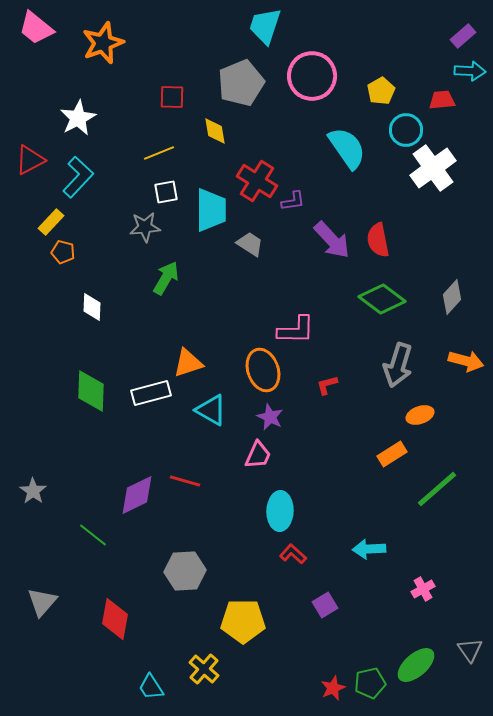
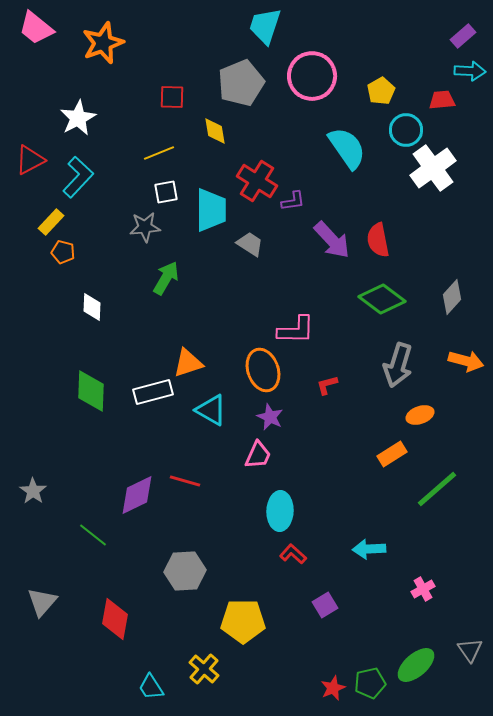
white rectangle at (151, 393): moved 2 px right, 1 px up
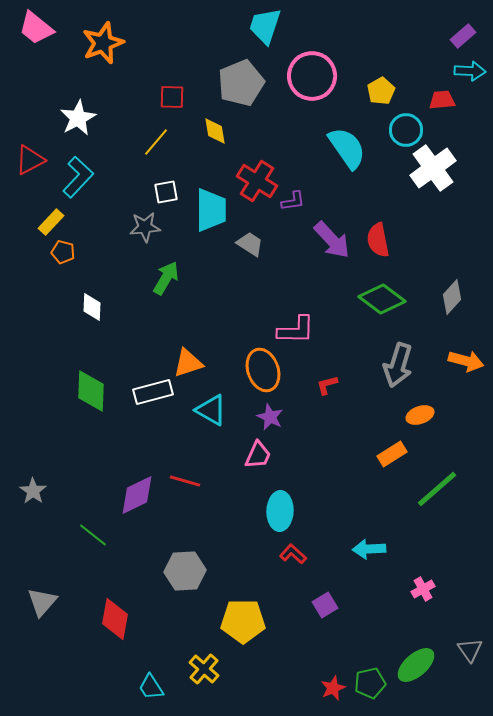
yellow line at (159, 153): moved 3 px left, 11 px up; rotated 28 degrees counterclockwise
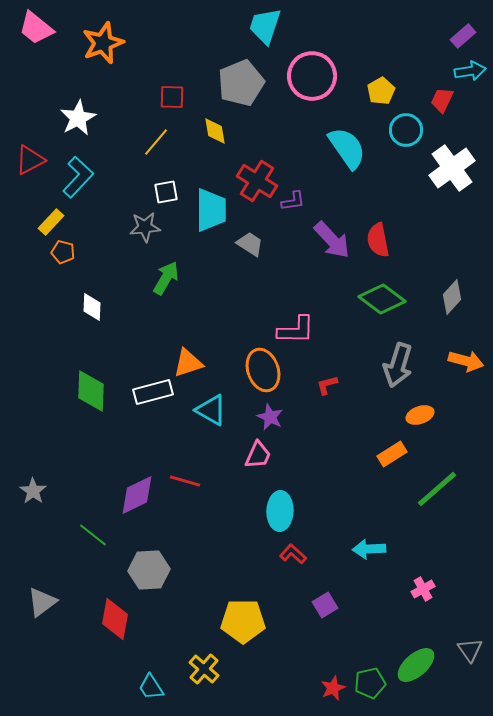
cyan arrow at (470, 71): rotated 12 degrees counterclockwise
red trapezoid at (442, 100): rotated 60 degrees counterclockwise
white cross at (433, 168): moved 19 px right
gray hexagon at (185, 571): moved 36 px left, 1 px up
gray triangle at (42, 602): rotated 12 degrees clockwise
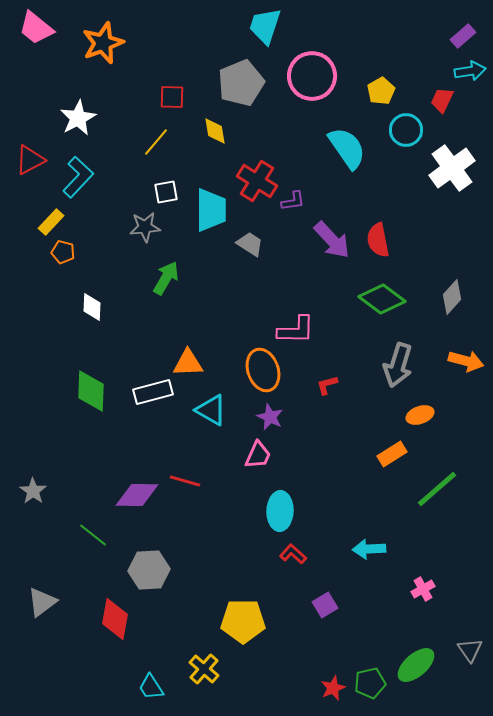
orange triangle at (188, 363): rotated 16 degrees clockwise
purple diamond at (137, 495): rotated 27 degrees clockwise
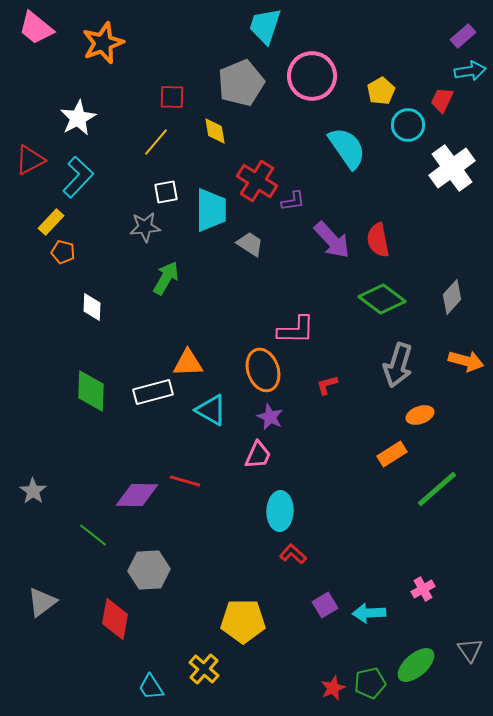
cyan circle at (406, 130): moved 2 px right, 5 px up
cyan arrow at (369, 549): moved 64 px down
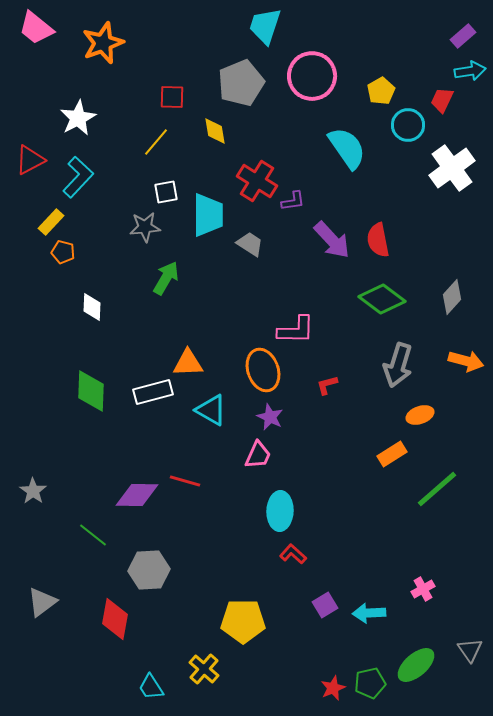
cyan trapezoid at (211, 210): moved 3 px left, 5 px down
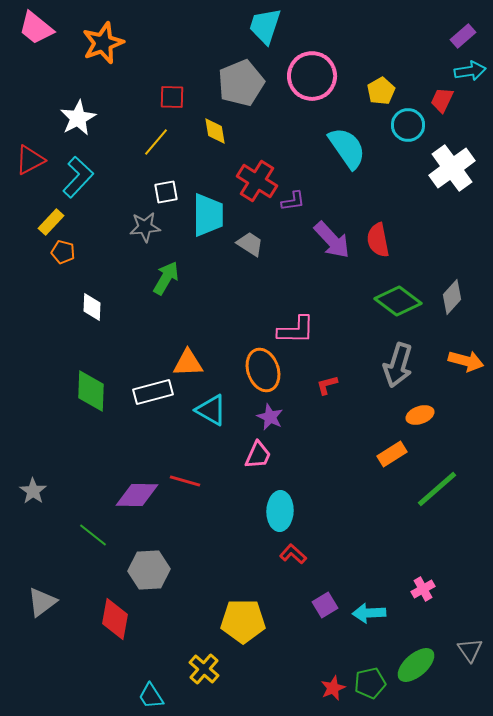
green diamond at (382, 299): moved 16 px right, 2 px down
cyan trapezoid at (151, 687): moved 9 px down
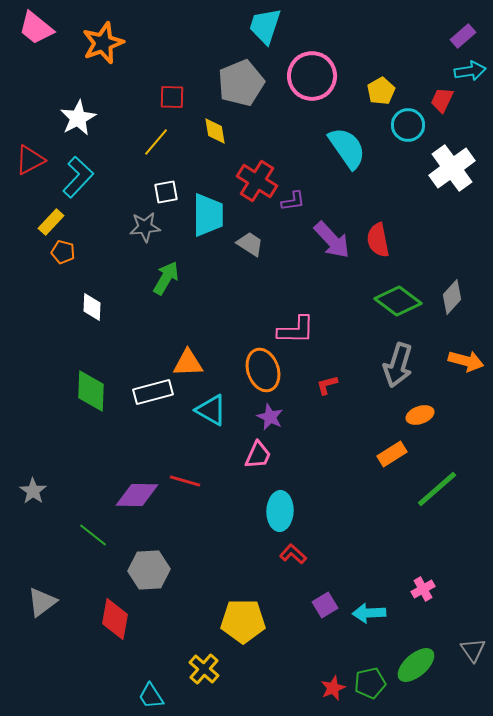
gray triangle at (470, 650): moved 3 px right
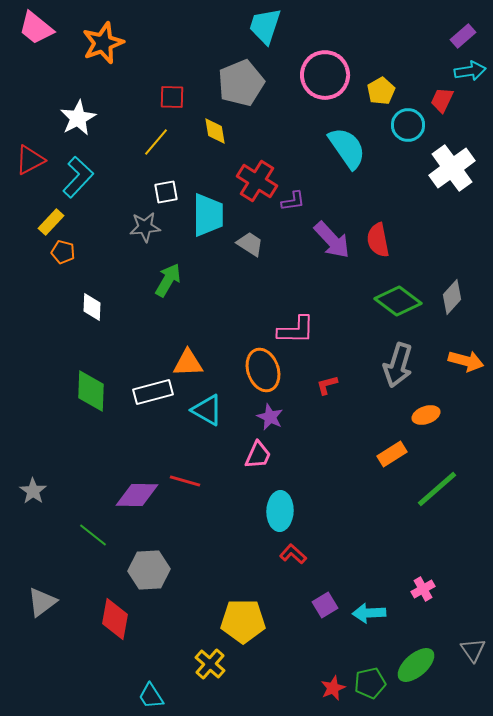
pink circle at (312, 76): moved 13 px right, 1 px up
green arrow at (166, 278): moved 2 px right, 2 px down
cyan triangle at (211, 410): moved 4 px left
orange ellipse at (420, 415): moved 6 px right
yellow cross at (204, 669): moved 6 px right, 5 px up
